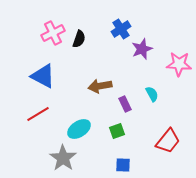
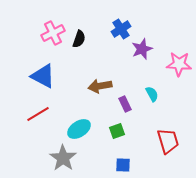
red trapezoid: rotated 56 degrees counterclockwise
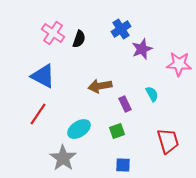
pink cross: rotated 30 degrees counterclockwise
red line: rotated 25 degrees counterclockwise
